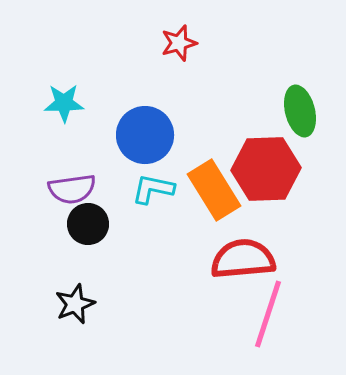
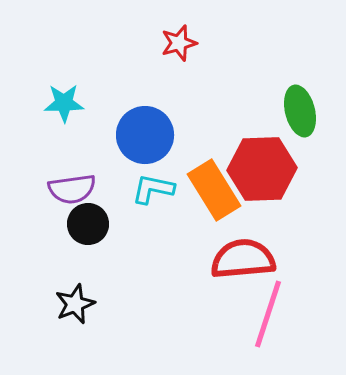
red hexagon: moved 4 px left
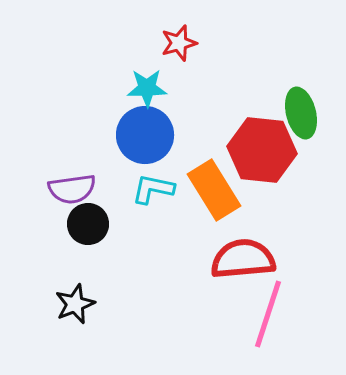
cyan star: moved 83 px right, 15 px up
green ellipse: moved 1 px right, 2 px down
red hexagon: moved 19 px up; rotated 8 degrees clockwise
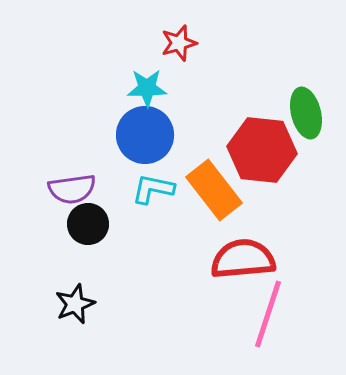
green ellipse: moved 5 px right
orange rectangle: rotated 6 degrees counterclockwise
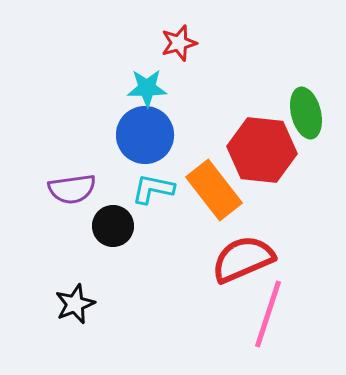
black circle: moved 25 px right, 2 px down
red semicircle: rotated 18 degrees counterclockwise
